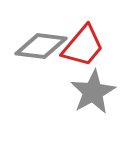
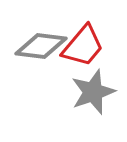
gray star: rotated 9 degrees clockwise
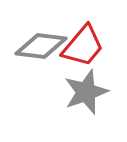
gray star: moved 7 px left
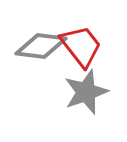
red trapezoid: moved 2 px left; rotated 78 degrees counterclockwise
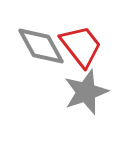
gray diamond: rotated 54 degrees clockwise
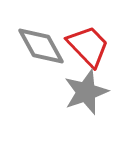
red trapezoid: moved 7 px right; rotated 6 degrees counterclockwise
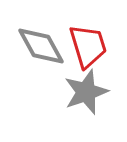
red trapezoid: rotated 27 degrees clockwise
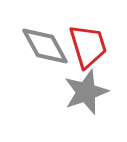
gray diamond: moved 4 px right
